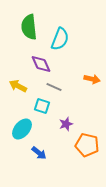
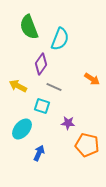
green semicircle: rotated 15 degrees counterclockwise
purple diamond: rotated 60 degrees clockwise
orange arrow: rotated 21 degrees clockwise
purple star: moved 2 px right, 1 px up; rotated 24 degrees clockwise
blue arrow: rotated 105 degrees counterclockwise
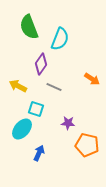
cyan square: moved 6 px left, 3 px down
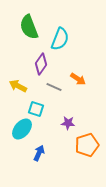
orange arrow: moved 14 px left
orange pentagon: rotated 30 degrees counterclockwise
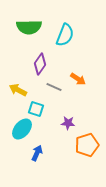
green semicircle: rotated 70 degrees counterclockwise
cyan semicircle: moved 5 px right, 4 px up
purple diamond: moved 1 px left
yellow arrow: moved 4 px down
blue arrow: moved 2 px left
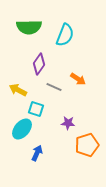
purple diamond: moved 1 px left
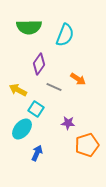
cyan square: rotated 14 degrees clockwise
